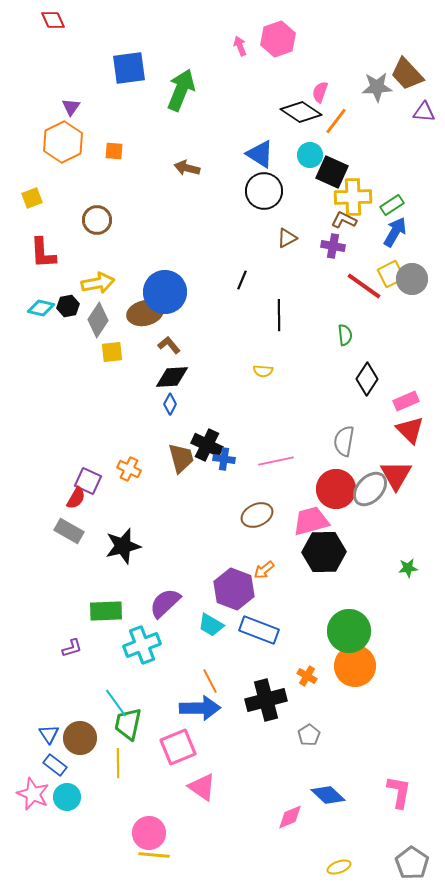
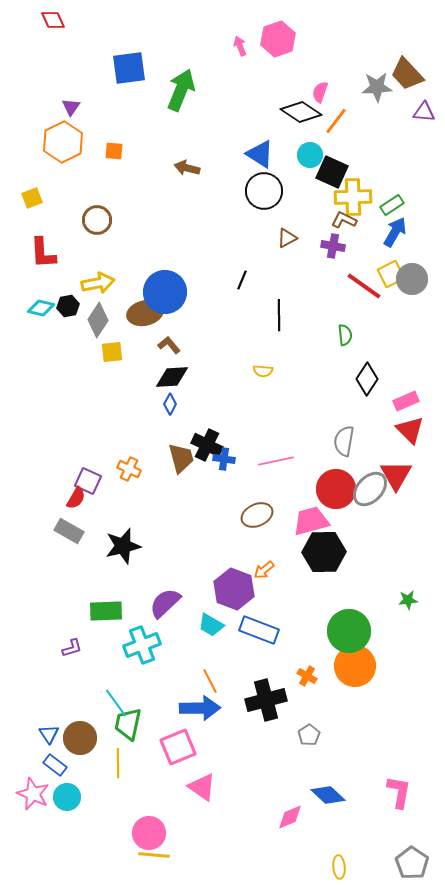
green star at (408, 568): moved 32 px down
yellow ellipse at (339, 867): rotated 75 degrees counterclockwise
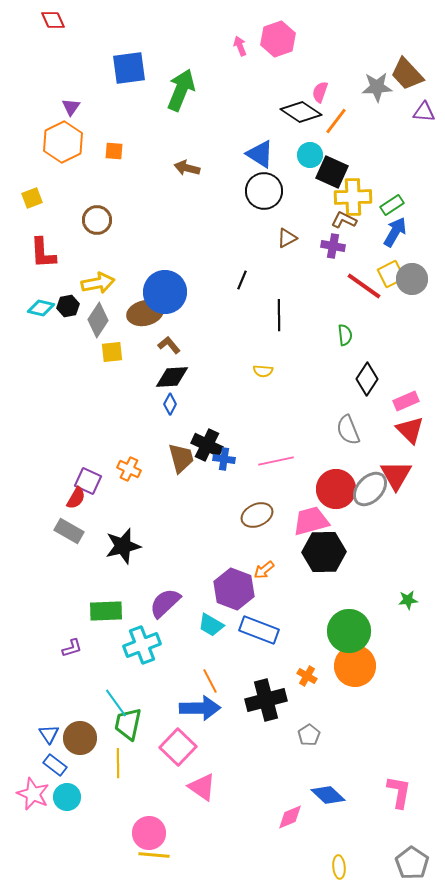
gray semicircle at (344, 441): moved 4 px right, 11 px up; rotated 32 degrees counterclockwise
pink square at (178, 747): rotated 24 degrees counterclockwise
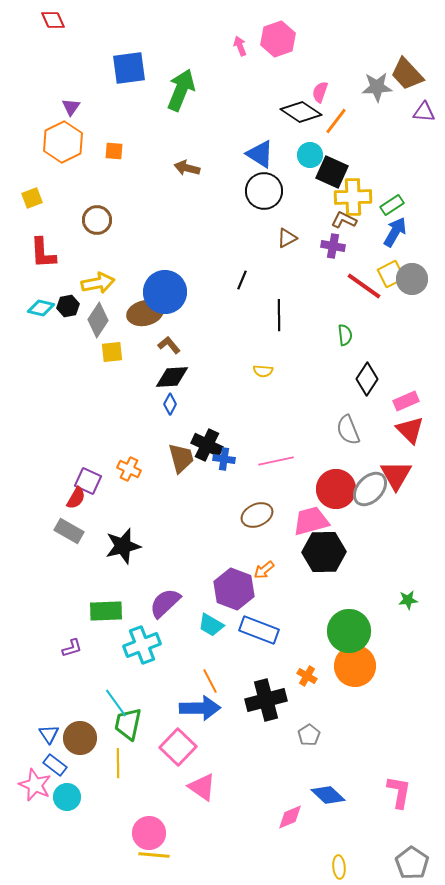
pink star at (33, 794): moved 2 px right, 9 px up
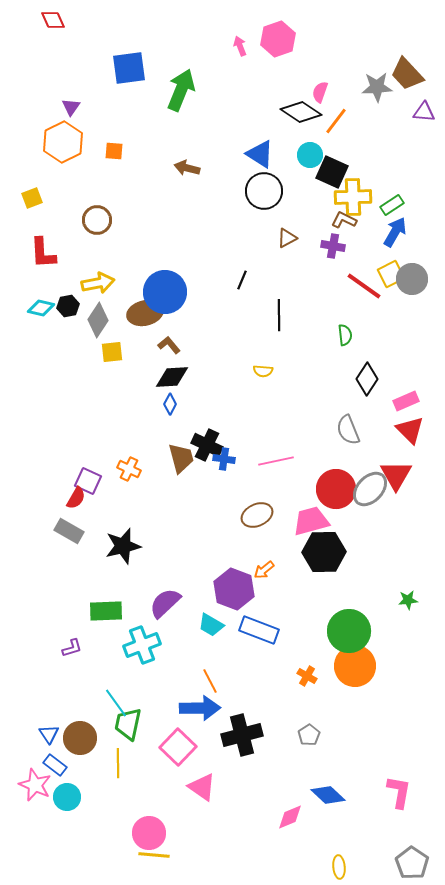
black cross at (266, 700): moved 24 px left, 35 px down
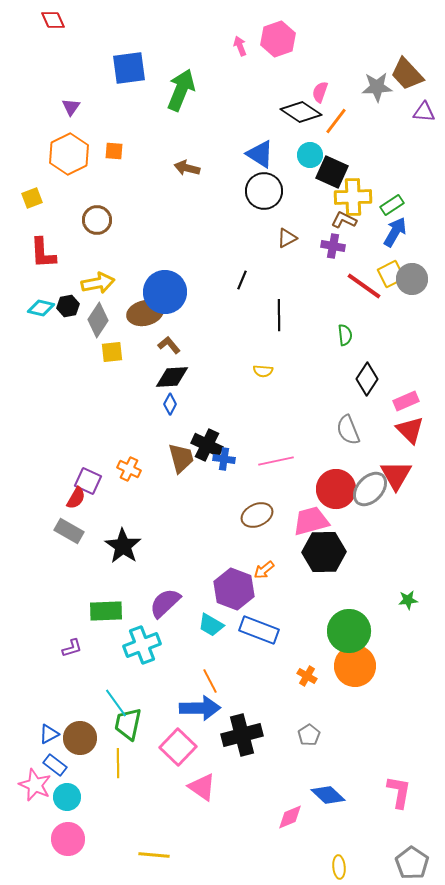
orange hexagon at (63, 142): moved 6 px right, 12 px down
black star at (123, 546): rotated 24 degrees counterclockwise
blue triangle at (49, 734): rotated 35 degrees clockwise
pink circle at (149, 833): moved 81 px left, 6 px down
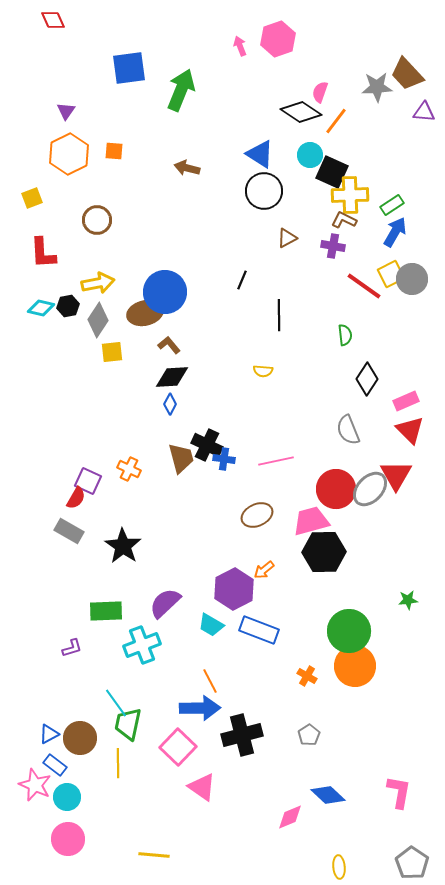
purple triangle at (71, 107): moved 5 px left, 4 px down
yellow cross at (353, 197): moved 3 px left, 2 px up
purple hexagon at (234, 589): rotated 12 degrees clockwise
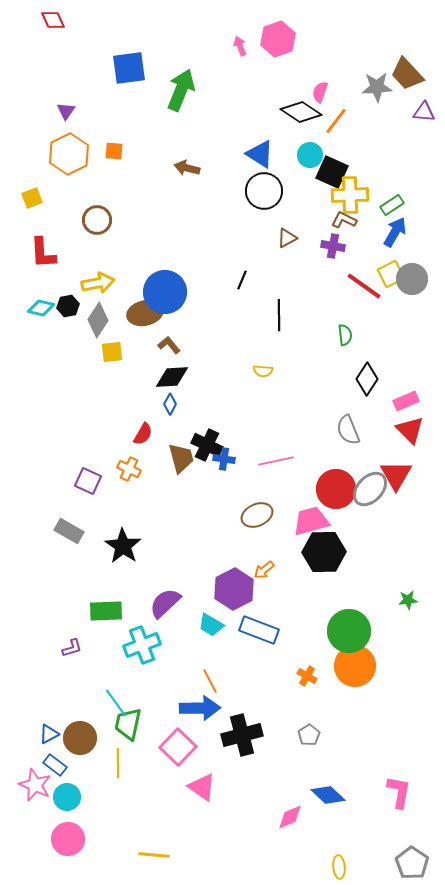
red semicircle at (76, 498): moved 67 px right, 64 px up
